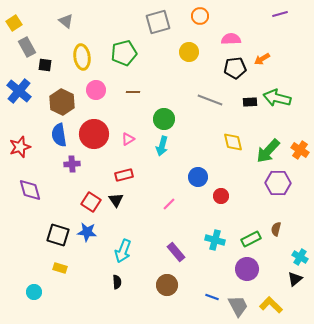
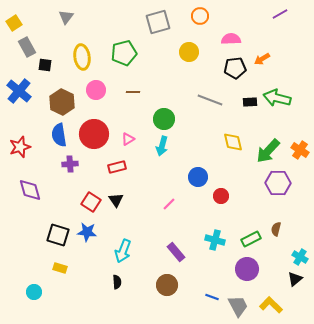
purple line at (280, 14): rotated 14 degrees counterclockwise
gray triangle at (66, 21): moved 4 px up; rotated 28 degrees clockwise
purple cross at (72, 164): moved 2 px left
red rectangle at (124, 175): moved 7 px left, 8 px up
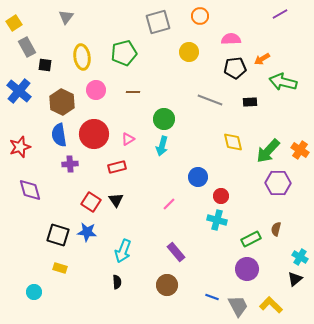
green arrow at (277, 98): moved 6 px right, 16 px up
cyan cross at (215, 240): moved 2 px right, 20 px up
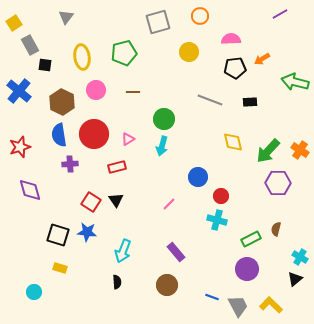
gray rectangle at (27, 47): moved 3 px right, 2 px up
green arrow at (283, 82): moved 12 px right
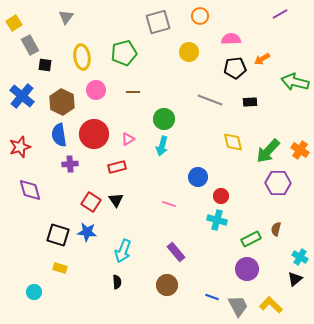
blue cross at (19, 91): moved 3 px right, 5 px down
pink line at (169, 204): rotated 64 degrees clockwise
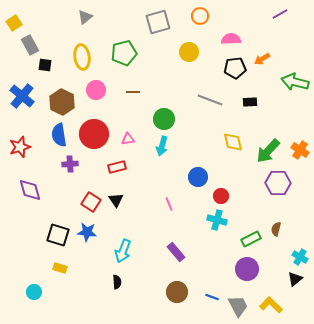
gray triangle at (66, 17): moved 19 px right; rotated 14 degrees clockwise
pink triangle at (128, 139): rotated 24 degrees clockwise
pink line at (169, 204): rotated 48 degrees clockwise
brown circle at (167, 285): moved 10 px right, 7 px down
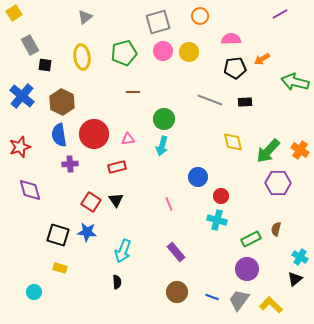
yellow square at (14, 23): moved 10 px up
pink circle at (96, 90): moved 67 px right, 39 px up
black rectangle at (250, 102): moved 5 px left
gray trapezoid at (238, 306): moved 1 px right, 6 px up; rotated 115 degrees counterclockwise
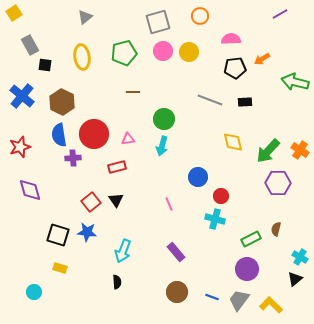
purple cross at (70, 164): moved 3 px right, 6 px up
red square at (91, 202): rotated 18 degrees clockwise
cyan cross at (217, 220): moved 2 px left, 1 px up
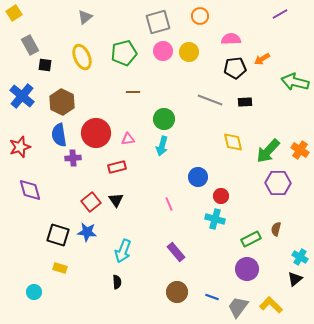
yellow ellipse at (82, 57): rotated 15 degrees counterclockwise
red circle at (94, 134): moved 2 px right, 1 px up
gray trapezoid at (239, 300): moved 1 px left, 7 px down
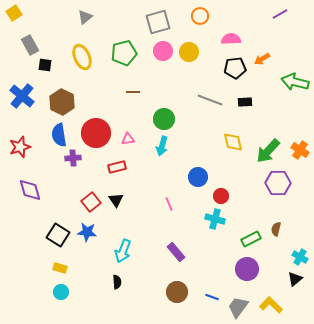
black square at (58, 235): rotated 15 degrees clockwise
cyan circle at (34, 292): moved 27 px right
